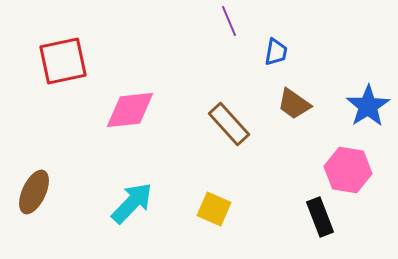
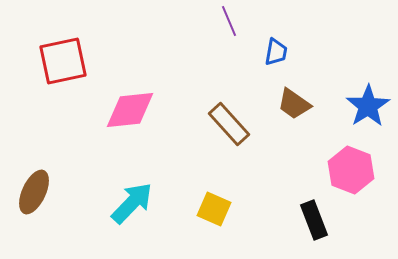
pink hexagon: moved 3 px right; rotated 12 degrees clockwise
black rectangle: moved 6 px left, 3 px down
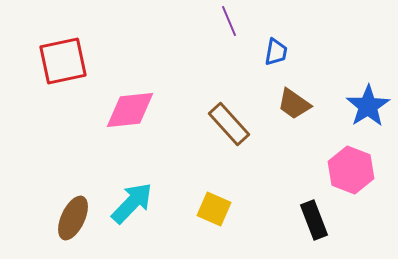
brown ellipse: moved 39 px right, 26 px down
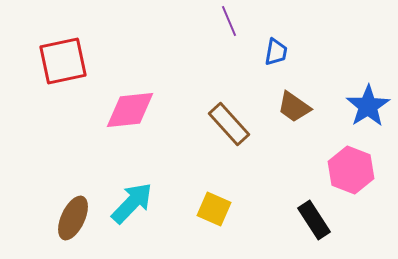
brown trapezoid: moved 3 px down
black rectangle: rotated 12 degrees counterclockwise
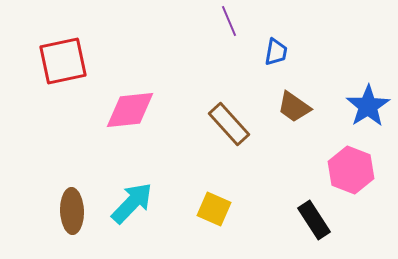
brown ellipse: moved 1 px left, 7 px up; rotated 27 degrees counterclockwise
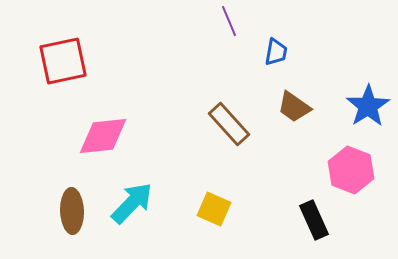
pink diamond: moved 27 px left, 26 px down
black rectangle: rotated 9 degrees clockwise
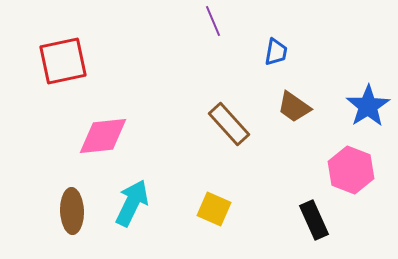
purple line: moved 16 px left
cyan arrow: rotated 18 degrees counterclockwise
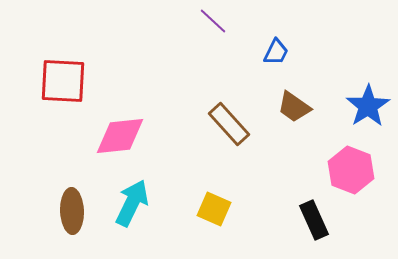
purple line: rotated 24 degrees counterclockwise
blue trapezoid: rotated 16 degrees clockwise
red square: moved 20 px down; rotated 15 degrees clockwise
pink diamond: moved 17 px right
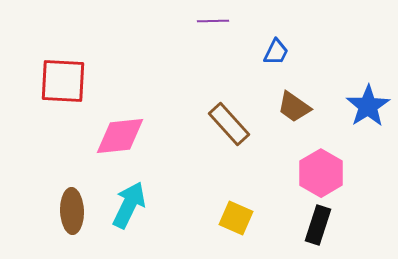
purple line: rotated 44 degrees counterclockwise
pink hexagon: moved 30 px left, 3 px down; rotated 9 degrees clockwise
cyan arrow: moved 3 px left, 2 px down
yellow square: moved 22 px right, 9 px down
black rectangle: moved 4 px right, 5 px down; rotated 42 degrees clockwise
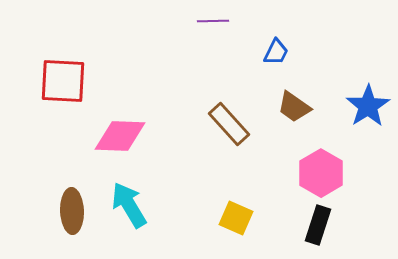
pink diamond: rotated 8 degrees clockwise
cyan arrow: rotated 57 degrees counterclockwise
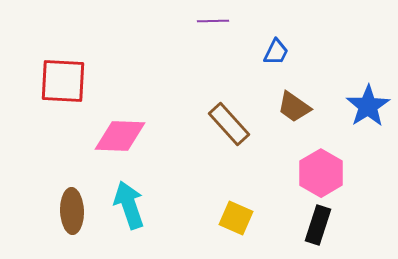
cyan arrow: rotated 12 degrees clockwise
